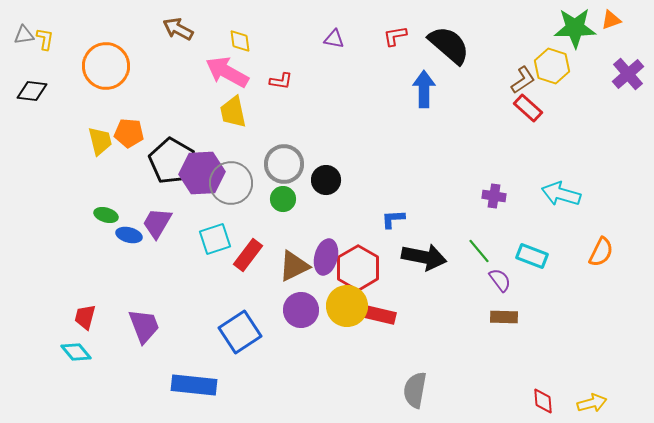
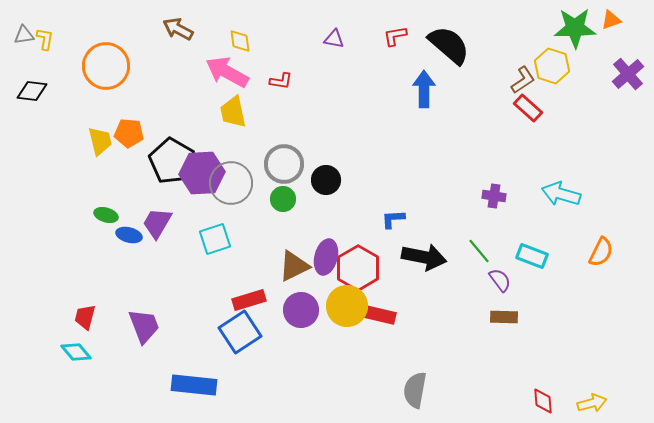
red rectangle at (248, 255): moved 1 px right, 45 px down; rotated 36 degrees clockwise
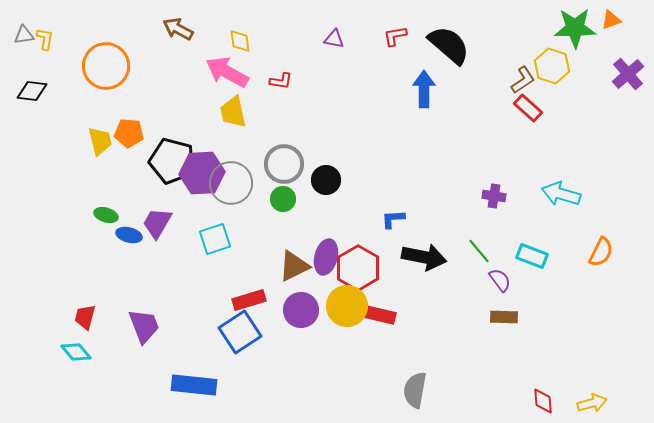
black pentagon at (172, 161): rotated 15 degrees counterclockwise
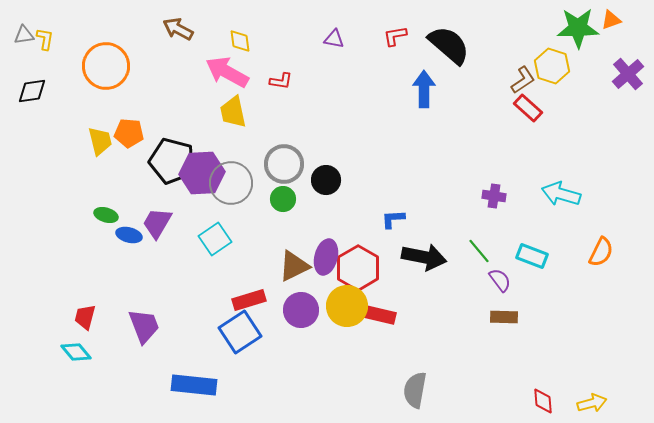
green star at (575, 28): moved 3 px right
black diamond at (32, 91): rotated 16 degrees counterclockwise
cyan square at (215, 239): rotated 16 degrees counterclockwise
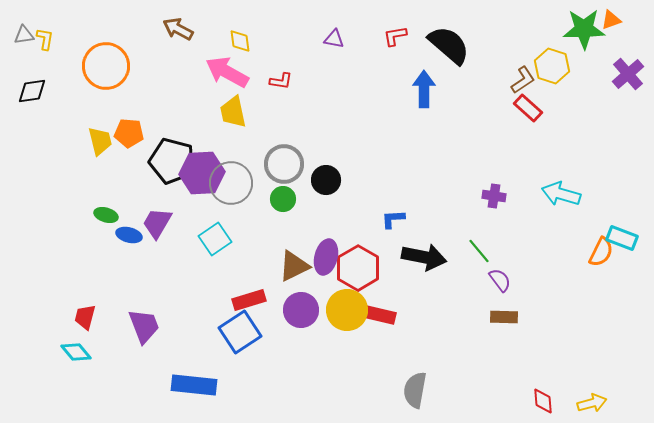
green star at (578, 28): moved 6 px right, 1 px down
cyan rectangle at (532, 256): moved 90 px right, 18 px up
yellow circle at (347, 306): moved 4 px down
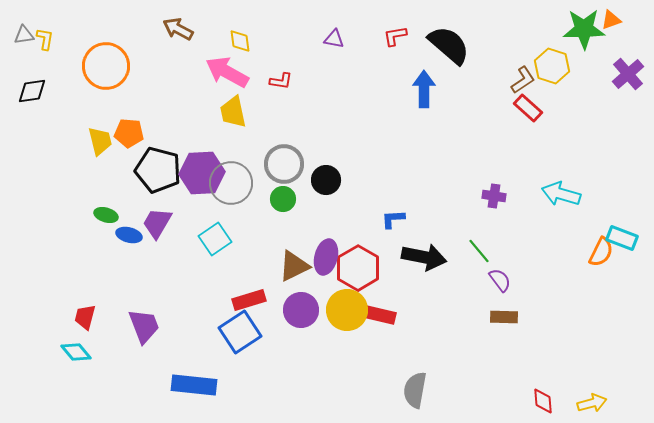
black pentagon at (172, 161): moved 14 px left, 9 px down
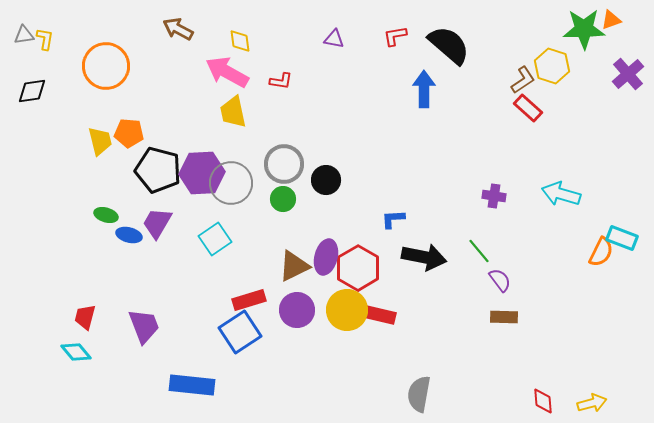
purple circle at (301, 310): moved 4 px left
blue rectangle at (194, 385): moved 2 px left
gray semicircle at (415, 390): moved 4 px right, 4 px down
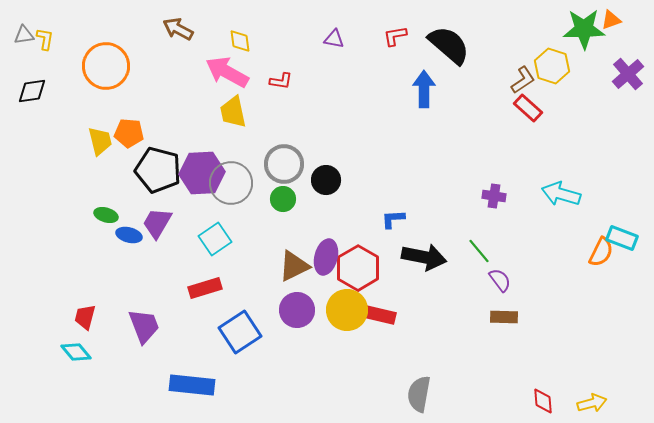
red rectangle at (249, 300): moved 44 px left, 12 px up
